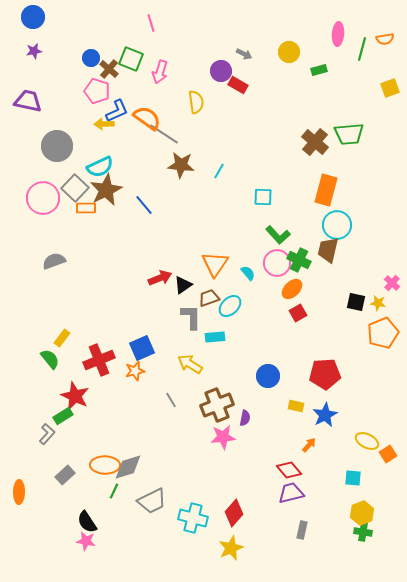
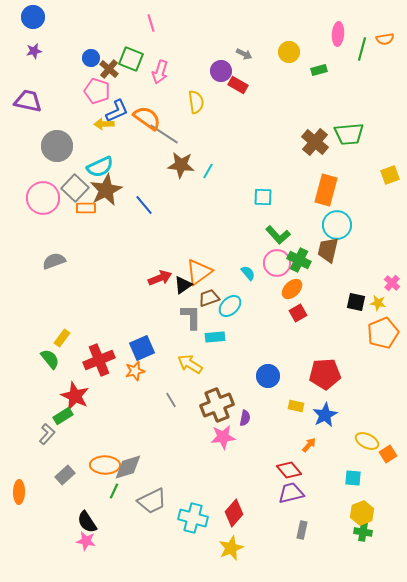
yellow square at (390, 88): moved 87 px down
cyan line at (219, 171): moved 11 px left
orange triangle at (215, 264): moved 16 px left, 8 px down; rotated 20 degrees clockwise
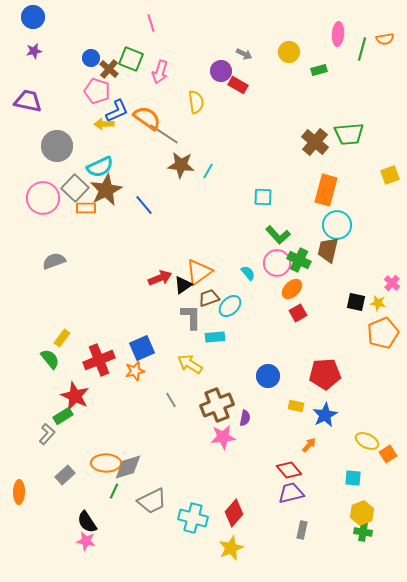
orange ellipse at (105, 465): moved 1 px right, 2 px up
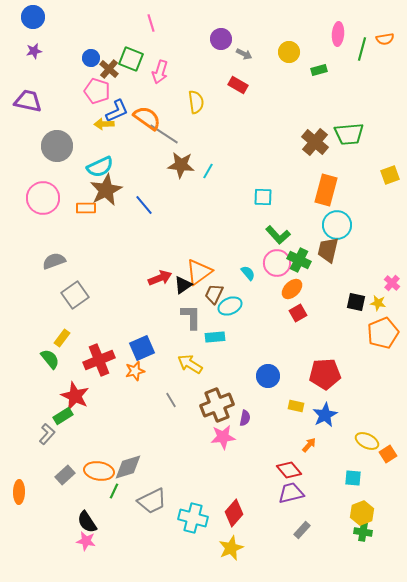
purple circle at (221, 71): moved 32 px up
gray square at (75, 188): moved 107 px down; rotated 12 degrees clockwise
brown trapezoid at (209, 298): moved 5 px right, 4 px up; rotated 45 degrees counterclockwise
cyan ellipse at (230, 306): rotated 20 degrees clockwise
orange ellipse at (106, 463): moved 7 px left, 8 px down; rotated 8 degrees clockwise
gray rectangle at (302, 530): rotated 30 degrees clockwise
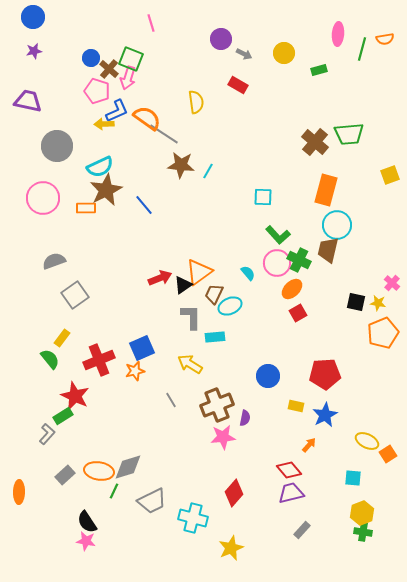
yellow circle at (289, 52): moved 5 px left, 1 px down
pink arrow at (160, 72): moved 32 px left, 6 px down
red diamond at (234, 513): moved 20 px up
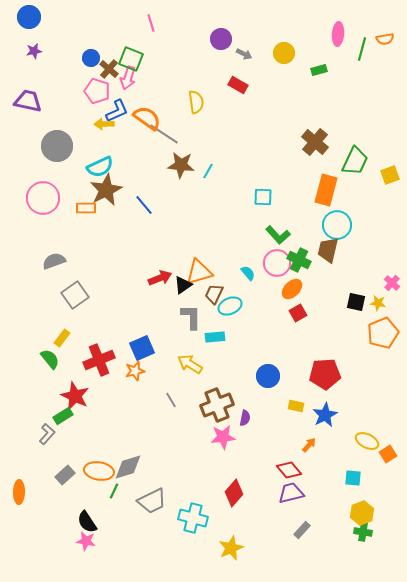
blue circle at (33, 17): moved 4 px left
green trapezoid at (349, 134): moved 6 px right, 27 px down; rotated 60 degrees counterclockwise
orange triangle at (199, 272): rotated 20 degrees clockwise
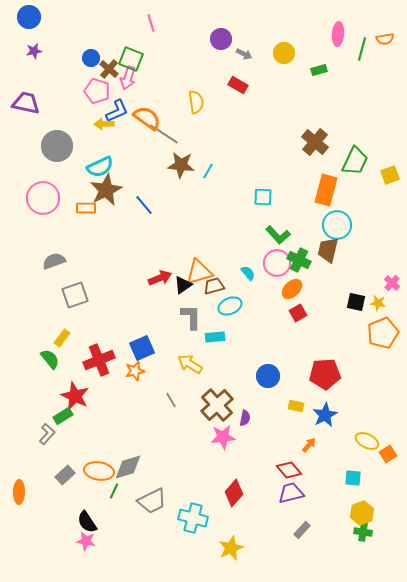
purple trapezoid at (28, 101): moved 2 px left, 2 px down
brown trapezoid at (214, 294): moved 8 px up; rotated 50 degrees clockwise
gray square at (75, 295): rotated 16 degrees clockwise
brown cross at (217, 405): rotated 20 degrees counterclockwise
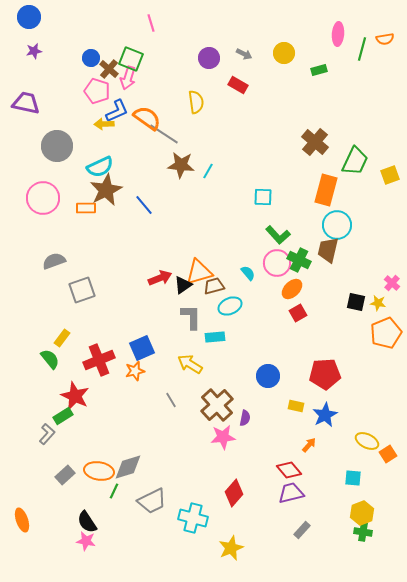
purple circle at (221, 39): moved 12 px left, 19 px down
gray square at (75, 295): moved 7 px right, 5 px up
orange pentagon at (383, 333): moved 3 px right
orange ellipse at (19, 492): moved 3 px right, 28 px down; rotated 20 degrees counterclockwise
